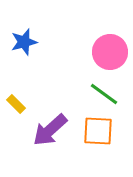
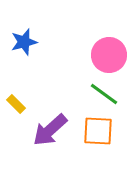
pink circle: moved 1 px left, 3 px down
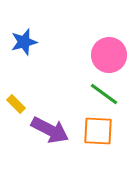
purple arrow: rotated 111 degrees counterclockwise
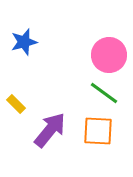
green line: moved 1 px up
purple arrow: rotated 78 degrees counterclockwise
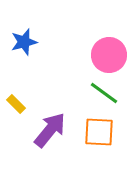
orange square: moved 1 px right, 1 px down
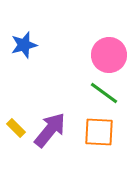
blue star: moved 3 px down
yellow rectangle: moved 24 px down
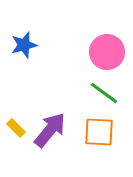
pink circle: moved 2 px left, 3 px up
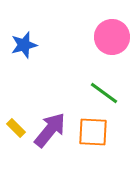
pink circle: moved 5 px right, 15 px up
orange square: moved 6 px left
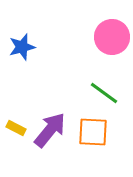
blue star: moved 2 px left, 2 px down
yellow rectangle: rotated 18 degrees counterclockwise
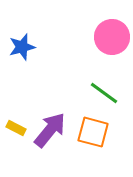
orange square: rotated 12 degrees clockwise
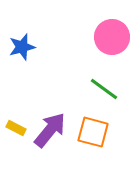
green line: moved 4 px up
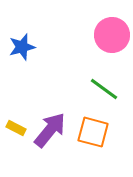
pink circle: moved 2 px up
